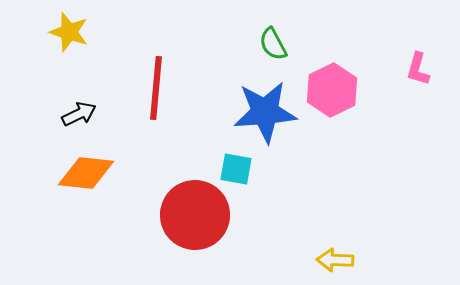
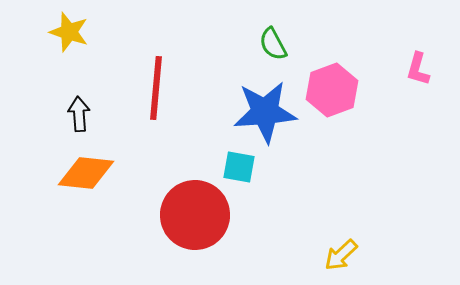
pink hexagon: rotated 6 degrees clockwise
black arrow: rotated 68 degrees counterclockwise
cyan square: moved 3 px right, 2 px up
yellow arrow: moved 6 px right, 5 px up; rotated 45 degrees counterclockwise
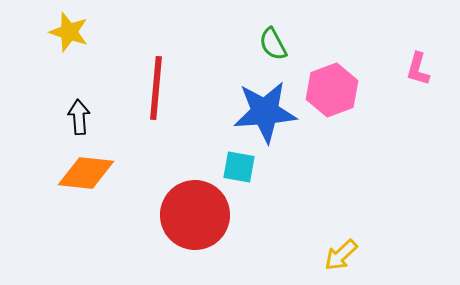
black arrow: moved 3 px down
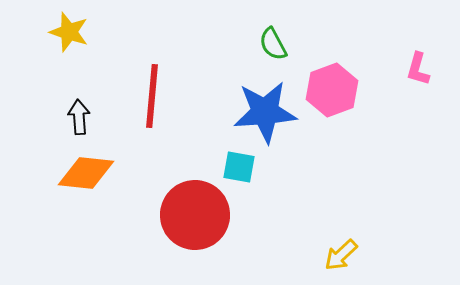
red line: moved 4 px left, 8 px down
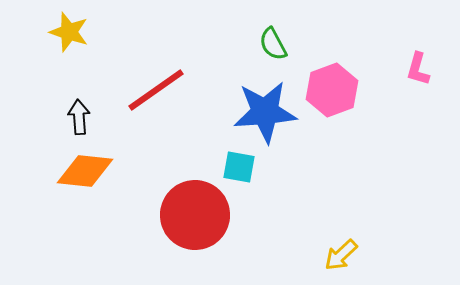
red line: moved 4 px right, 6 px up; rotated 50 degrees clockwise
orange diamond: moved 1 px left, 2 px up
